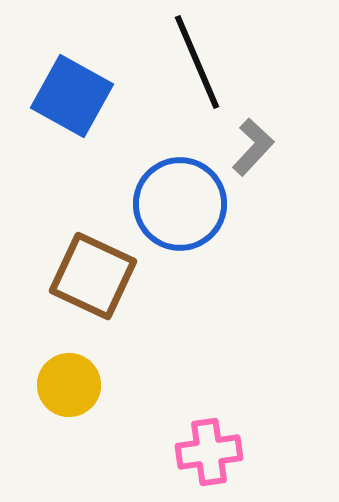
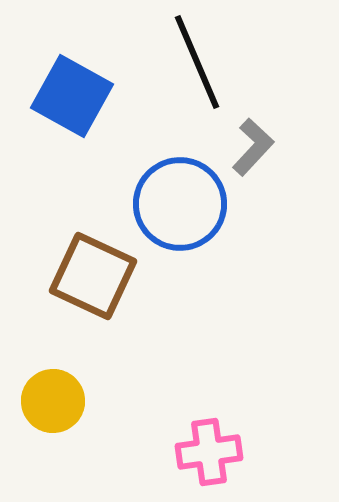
yellow circle: moved 16 px left, 16 px down
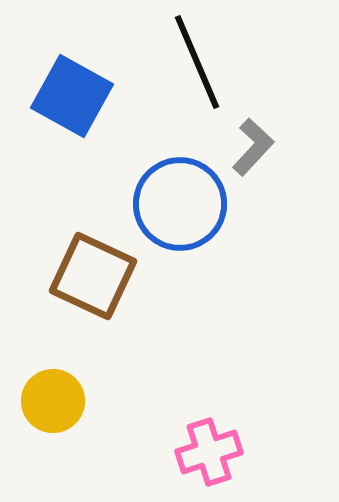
pink cross: rotated 10 degrees counterclockwise
